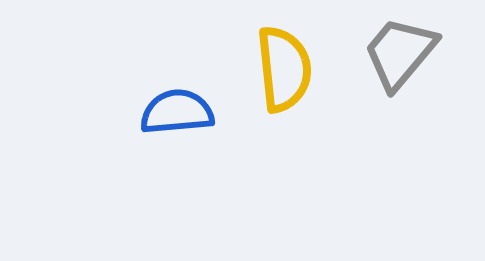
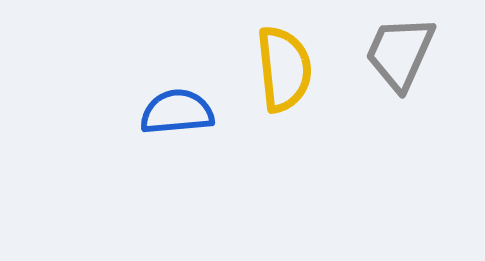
gray trapezoid: rotated 16 degrees counterclockwise
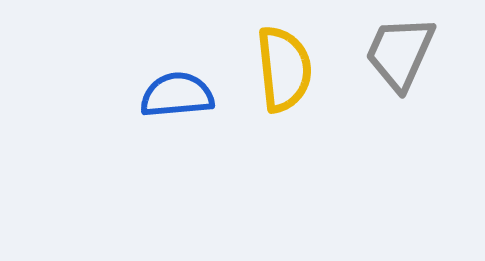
blue semicircle: moved 17 px up
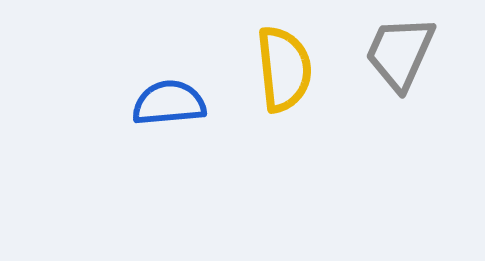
blue semicircle: moved 8 px left, 8 px down
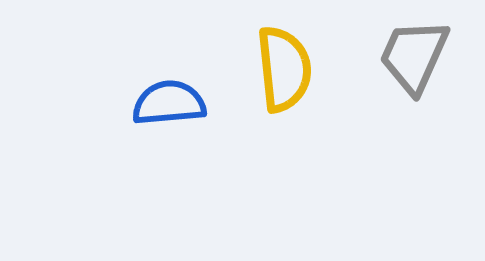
gray trapezoid: moved 14 px right, 3 px down
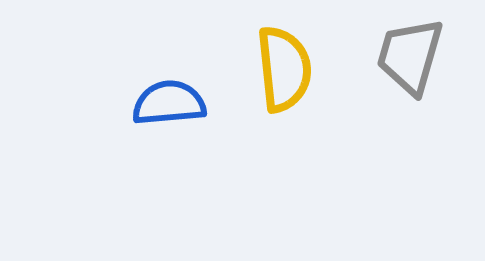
gray trapezoid: moved 4 px left; rotated 8 degrees counterclockwise
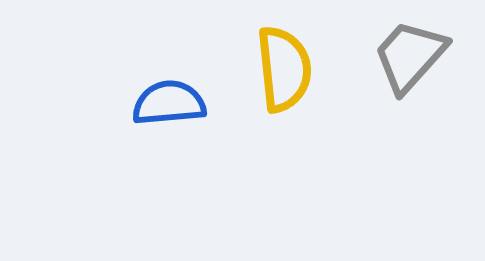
gray trapezoid: rotated 26 degrees clockwise
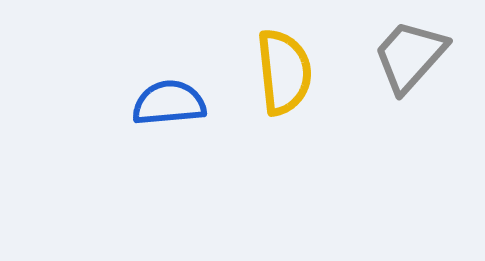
yellow semicircle: moved 3 px down
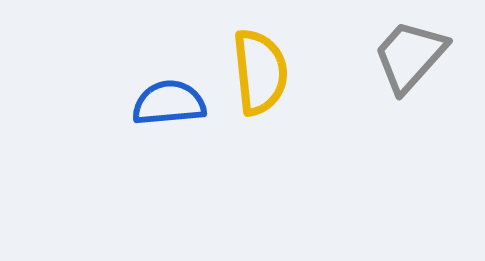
yellow semicircle: moved 24 px left
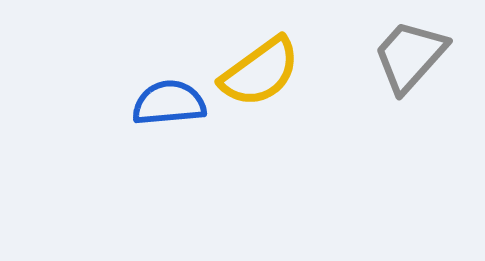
yellow semicircle: rotated 60 degrees clockwise
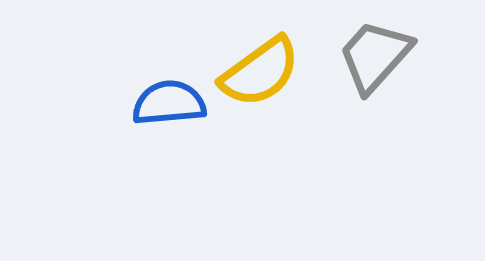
gray trapezoid: moved 35 px left
